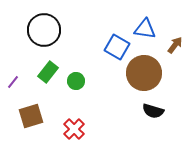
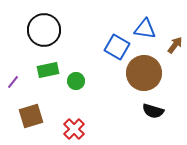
green rectangle: moved 2 px up; rotated 40 degrees clockwise
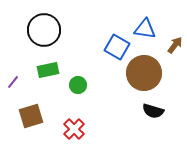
green circle: moved 2 px right, 4 px down
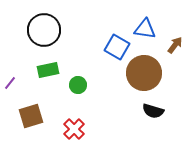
purple line: moved 3 px left, 1 px down
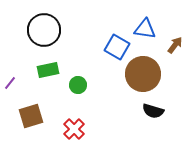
brown circle: moved 1 px left, 1 px down
